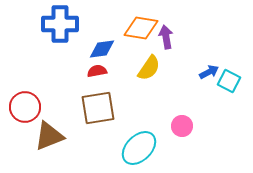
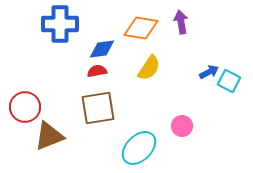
purple arrow: moved 15 px right, 15 px up
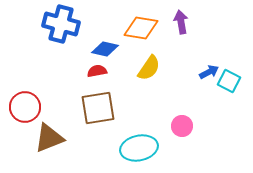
blue cross: moved 1 px right; rotated 15 degrees clockwise
blue diamond: moved 3 px right; rotated 20 degrees clockwise
brown triangle: moved 2 px down
cyan ellipse: rotated 33 degrees clockwise
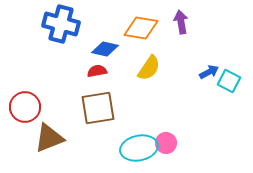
pink circle: moved 16 px left, 17 px down
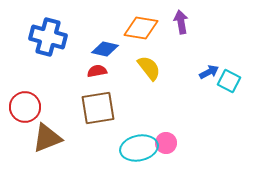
blue cross: moved 13 px left, 13 px down
yellow semicircle: rotated 72 degrees counterclockwise
brown triangle: moved 2 px left
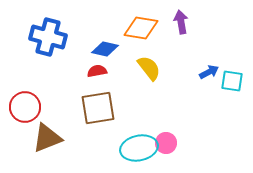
cyan square: moved 3 px right; rotated 20 degrees counterclockwise
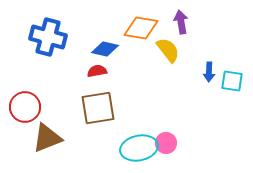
yellow semicircle: moved 19 px right, 18 px up
blue arrow: rotated 120 degrees clockwise
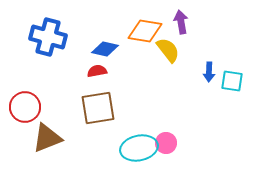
orange diamond: moved 4 px right, 3 px down
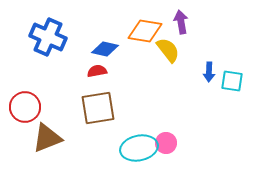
blue cross: rotated 9 degrees clockwise
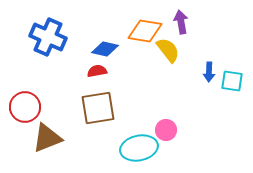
pink circle: moved 13 px up
